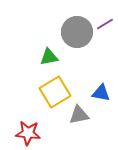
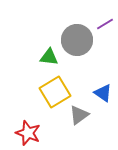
gray circle: moved 8 px down
green triangle: rotated 18 degrees clockwise
blue triangle: moved 2 px right; rotated 24 degrees clockwise
gray triangle: rotated 25 degrees counterclockwise
red star: rotated 15 degrees clockwise
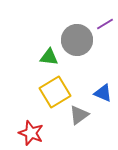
blue triangle: rotated 12 degrees counterclockwise
red star: moved 3 px right
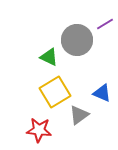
green triangle: rotated 18 degrees clockwise
blue triangle: moved 1 px left
red star: moved 8 px right, 3 px up; rotated 15 degrees counterclockwise
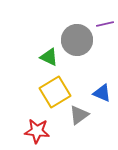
purple line: rotated 18 degrees clockwise
red star: moved 2 px left, 1 px down
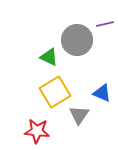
gray triangle: rotated 20 degrees counterclockwise
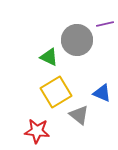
yellow square: moved 1 px right
gray triangle: rotated 25 degrees counterclockwise
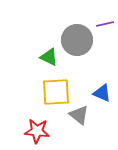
yellow square: rotated 28 degrees clockwise
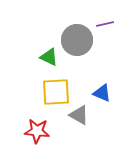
gray triangle: rotated 10 degrees counterclockwise
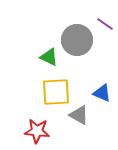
purple line: rotated 48 degrees clockwise
